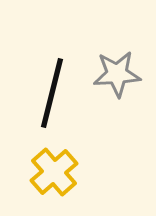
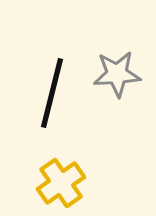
yellow cross: moved 7 px right, 11 px down; rotated 6 degrees clockwise
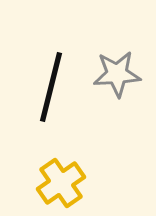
black line: moved 1 px left, 6 px up
